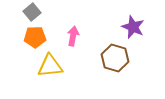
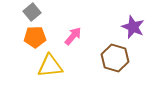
pink arrow: rotated 30 degrees clockwise
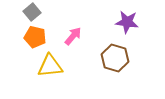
purple star: moved 6 px left, 5 px up; rotated 15 degrees counterclockwise
orange pentagon: rotated 15 degrees clockwise
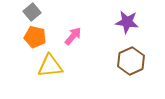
brown hexagon: moved 16 px right, 3 px down; rotated 20 degrees clockwise
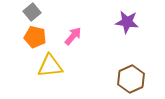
brown hexagon: moved 18 px down
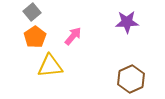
purple star: rotated 10 degrees counterclockwise
orange pentagon: rotated 25 degrees clockwise
